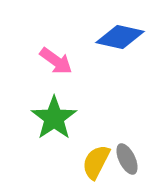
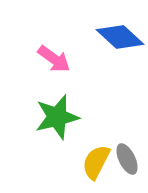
blue diamond: rotated 30 degrees clockwise
pink arrow: moved 2 px left, 2 px up
green star: moved 3 px right, 1 px up; rotated 21 degrees clockwise
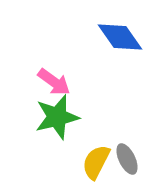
blue diamond: rotated 12 degrees clockwise
pink arrow: moved 23 px down
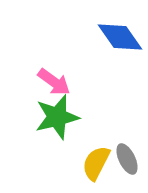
yellow semicircle: moved 1 px down
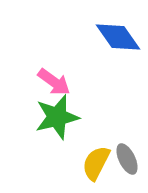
blue diamond: moved 2 px left
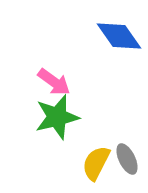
blue diamond: moved 1 px right, 1 px up
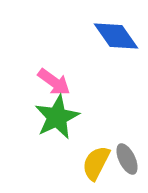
blue diamond: moved 3 px left
green star: rotated 12 degrees counterclockwise
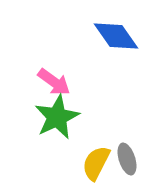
gray ellipse: rotated 8 degrees clockwise
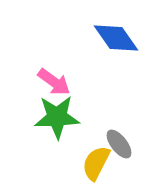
blue diamond: moved 2 px down
green star: rotated 24 degrees clockwise
gray ellipse: moved 8 px left, 15 px up; rotated 20 degrees counterclockwise
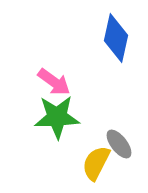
blue diamond: rotated 48 degrees clockwise
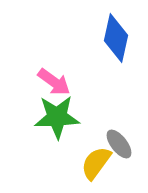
yellow semicircle: rotated 9 degrees clockwise
